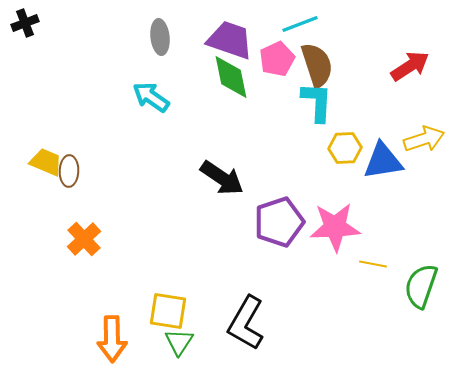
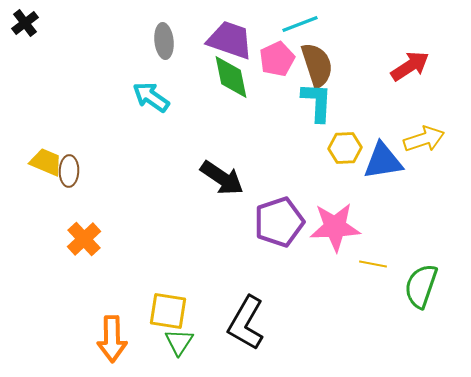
black cross: rotated 16 degrees counterclockwise
gray ellipse: moved 4 px right, 4 px down
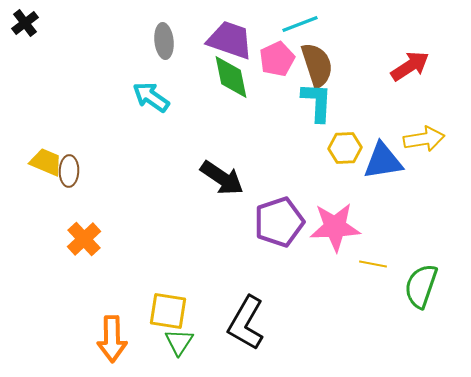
yellow arrow: rotated 9 degrees clockwise
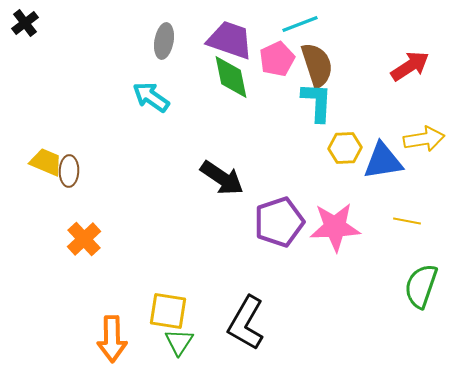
gray ellipse: rotated 16 degrees clockwise
yellow line: moved 34 px right, 43 px up
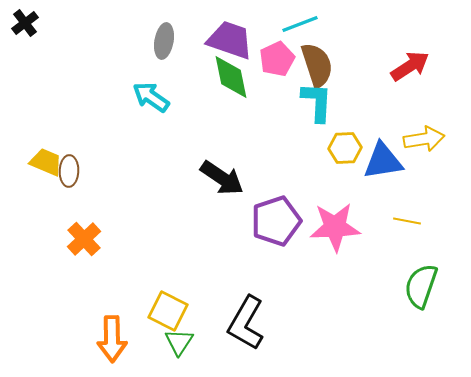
purple pentagon: moved 3 px left, 1 px up
yellow square: rotated 18 degrees clockwise
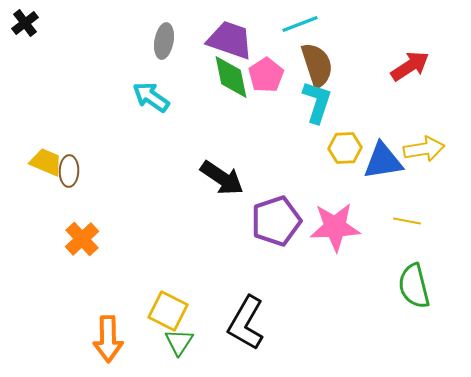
pink pentagon: moved 11 px left, 16 px down; rotated 8 degrees counterclockwise
cyan L-shape: rotated 15 degrees clockwise
yellow arrow: moved 10 px down
orange cross: moved 2 px left
green semicircle: moved 7 px left; rotated 33 degrees counterclockwise
orange arrow: moved 4 px left
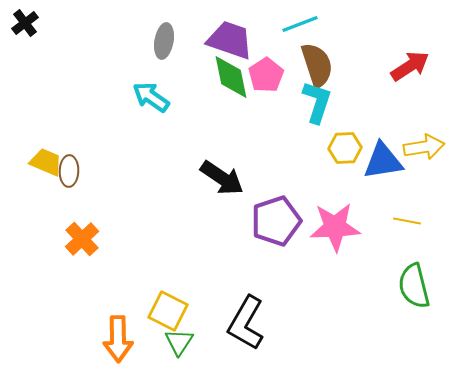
yellow arrow: moved 2 px up
orange arrow: moved 10 px right
